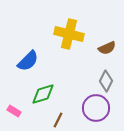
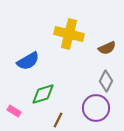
blue semicircle: rotated 15 degrees clockwise
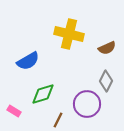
purple circle: moved 9 px left, 4 px up
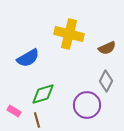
blue semicircle: moved 3 px up
purple circle: moved 1 px down
brown line: moved 21 px left; rotated 42 degrees counterclockwise
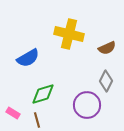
pink rectangle: moved 1 px left, 2 px down
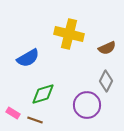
brown line: moved 2 px left; rotated 56 degrees counterclockwise
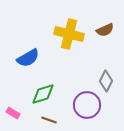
brown semicircle: moved 2 px left, 18 px up
brown line: moved 14 px right
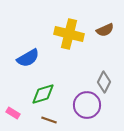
gray diamond: moved 2 px left, 1 px down
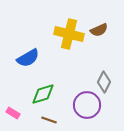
brown semicircle: moved 6 px left
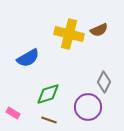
green diamond: moved 5 px right
purple circle: moved 1 px right, 2 px down
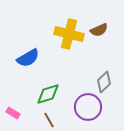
gray diamond: rotated 20 degrees clockwise
brown line: rotated 42 degrees clockwise
